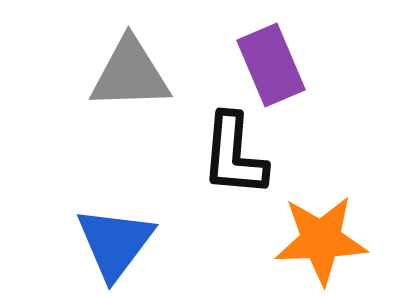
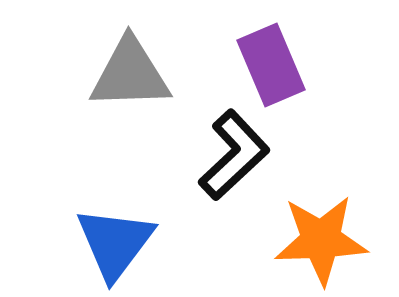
black L-shape: rotated 138 degrees counterclockwise
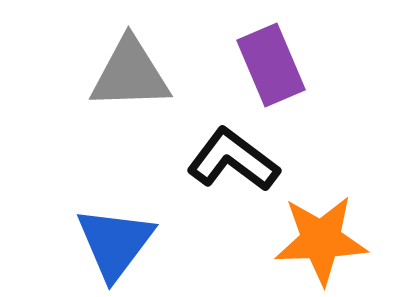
black L-shape: moved 1 px left, 5 px down; rotated 100 degrees counterclockwise
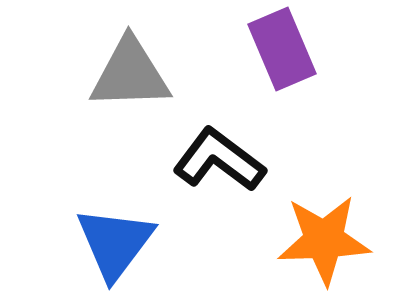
purple rectangle: moved 11 px right, 16 px up
black L-shape: moved 14 px left
orange star: moved 3 px right
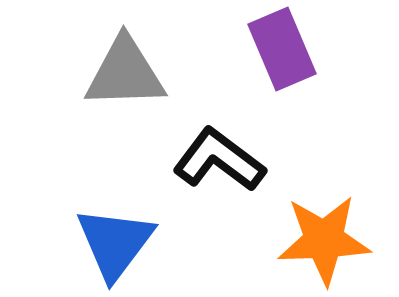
gray triangle: moved 5 px left, 1 px up
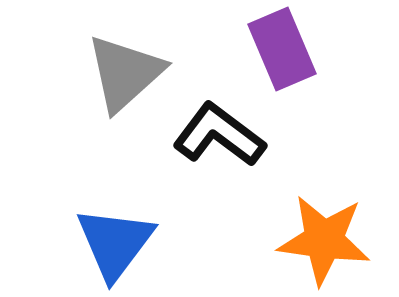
gray triangle: rotated 40 degrees counterclockwise
black L-shape: moved 25 px up
orange star: rotated 10 degrees clockwise
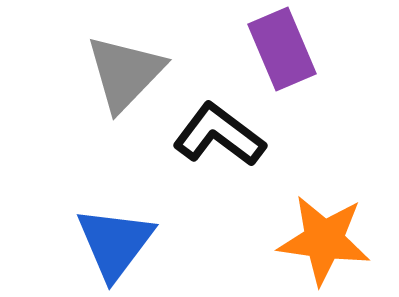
gray triangle: rotated 4 degrees counterclockwise
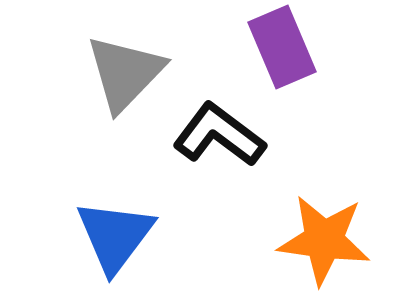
purple rectangle: moved 2 px up
blue triangle: moved 7 px up
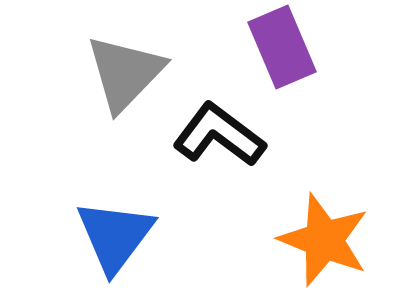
orange star: rotated 14 degrees clockwise
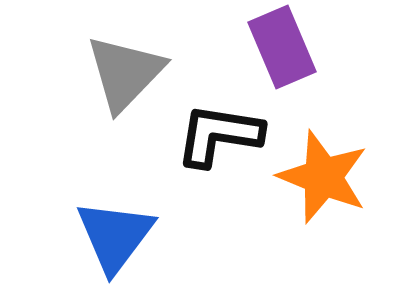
black L-shape: rotated 28 degrees counterclockwise
orange star: moved 1 px left, 63 px up
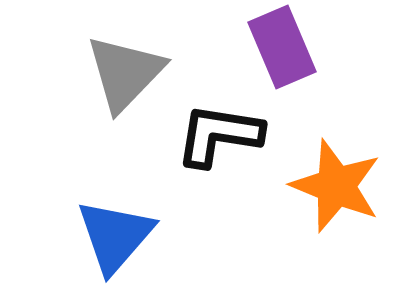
orange star: moved 13 px right, 9 px down
blue triangle: rotated 4 degrees clockwise
